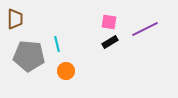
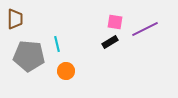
pink square: moved 6 px right
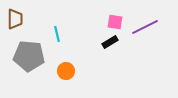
purple line: moved 2 px up
cyan line: moved 10 px up
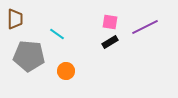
pink square: moved 5 px left
cyan line: rotated 42 degrees counterclockwise
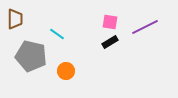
gray pentagon: moved 2 px right; rotated 8 degrees clockwise
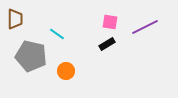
black rectangle: moved 3 px left, 2 px down
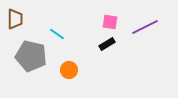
orange circle: moved 3 px right, 1 px up
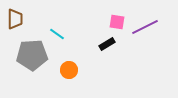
pink square: moved 7 px right
gray pentagon: moved 1 px right, 1 px up; rotated 16 degrees counterclockwise
